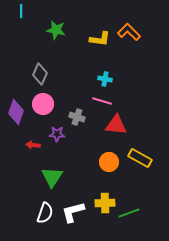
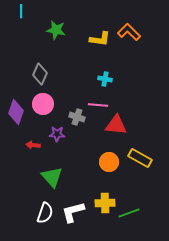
pink line: moved 4 px left, 4 px down; rotated 12 degrees counterclockwise
green triangle: rotated 15 degrees counterclockwise
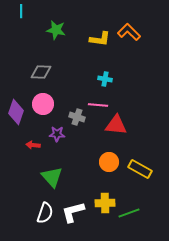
gray diamond: moved 1 px right, 2 px up; rotated 70 degrees clockwise
yellow rectangle: moved 11 px down
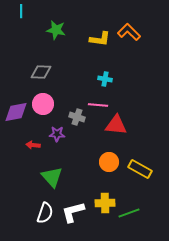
purple diamond: rotated 60 degrees clockwise
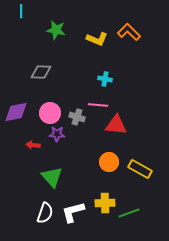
yellow L-shape: moved 3 px left; rotated 15 degrees clockwise
pink circle: moved 7 px right, 9 px down
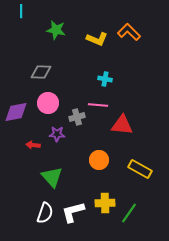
pink circle: moved 2 px left, 10 px up
gray cross: rotated 35 degrees counterclockwise
red triangle: moved 6 px right
orange circle: moved 10 px left, 2 px up
green line: rotated 35 degrees counterclockwise
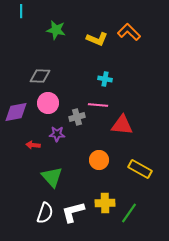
gray diamond: moved 1 px left, 4 px down
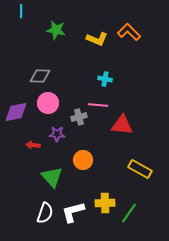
gray cross: moved 2 px right
orange circle: moved 16 px left
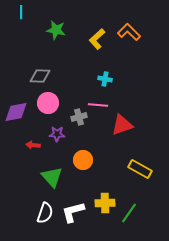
cyan line: moved 1 px down
yellow L-shape: rotated 115 degrees clockwise
red triangle: rotated 25 degrees counterclockwise
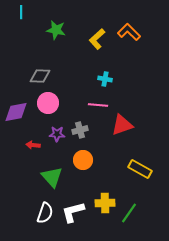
gray cross: moved 1 px right, 13 px down
